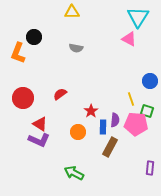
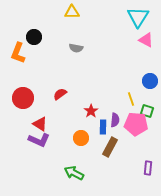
pink triangle: moved 17 px right, 1 px down
orange circle: moved 3 px right, 6 px down
purple rectangle: moved 2 px left
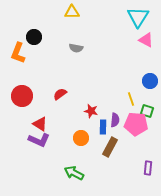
red circle: moved 1 px left, 2 px up
red star: rotated 24 degrees counterclockwise
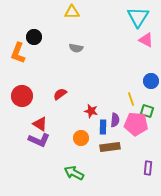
blue circle: moved 1 px right
brown rectangle: rotated 54 degrees clockwise
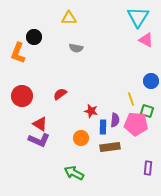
yellow triangle: moved 3 px left, 6 px down
